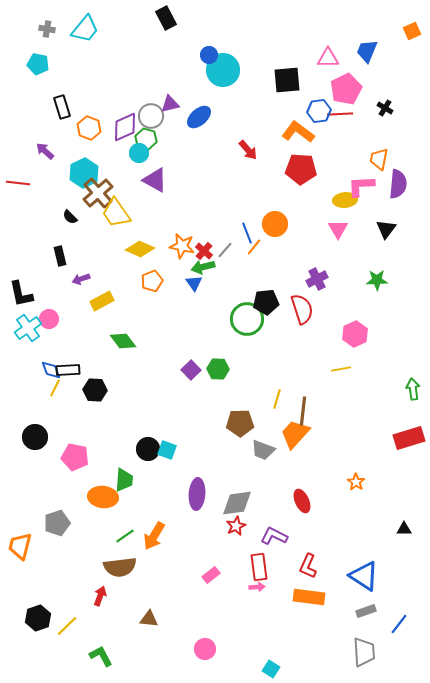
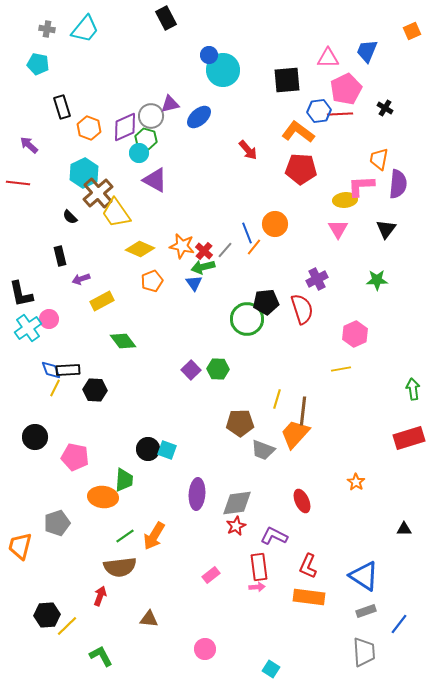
purple arrow at (45, 151): moved 16 px left, 6 px up
black hexagon at (38, 618): moved 9 px right, 3 px up; rotated 15 degrees clockwise
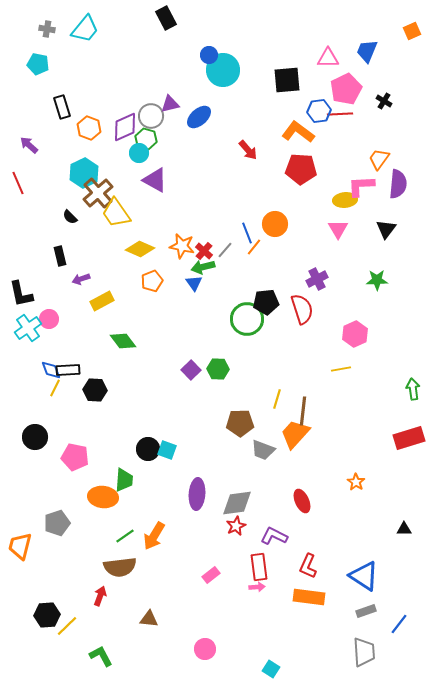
black cross at (385, 108): moved 1 px left, 7 px up
orange trapezoid at (379, 159): rotated 25 degrees clockwise
red line at (18, 183): rotated 60 degrees clockwise
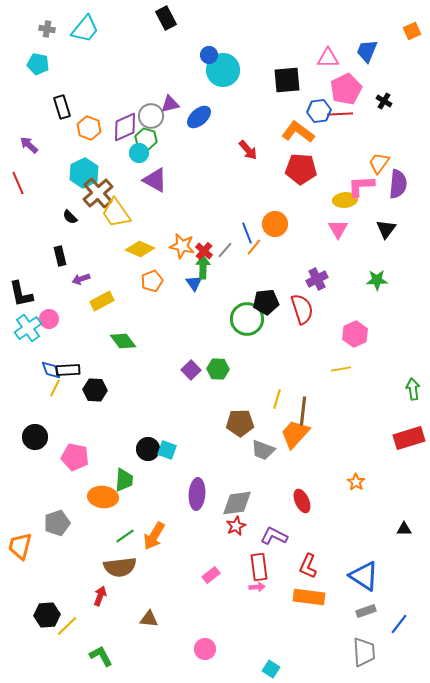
orange trapezoid at (379, 159): moved 4 px down
green arrow at (203, 267): rotated 105 degrees clockwise
